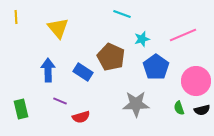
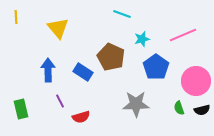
purple line: rotated 40 degrees clockwise
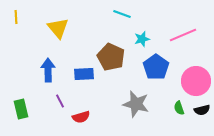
blue rectangle: moved 1 px right, 2 px down; rotated 36 degrees counterclockwise
gray star: rotated 16 degrees clockwise
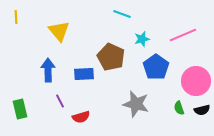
yellow triangle: moved 1 px right, 3 px down
green rectangle: moved 1 px left
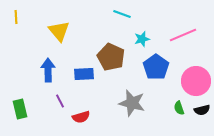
gray star: moved 4 px left, 1 px up
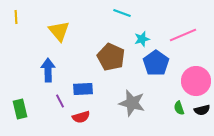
cyan line: moved 1 px up
blue pentagon: moved 4 px up
blue rectangle: moved 1 px left, 15 px down
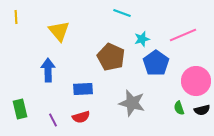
purple line: moved 7 px left, 19 px down
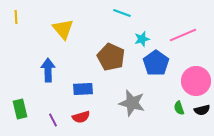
yellow triangle: moved 4 px right, 2 px up
